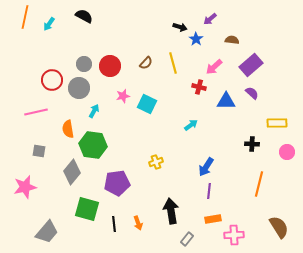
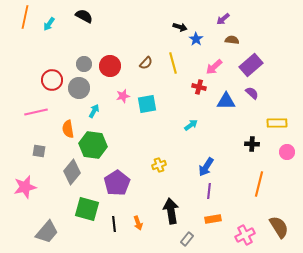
purple arrow at (210, 19): moved 13 px right
cyan square at (147, 104): rotated 36 degrees counterclockwise
yellow cross at (156, 162): moved 3 px right, 3 px down
purple pentagon at (117, 183): rotated 25 degrees counterclockwise
pink cross at (234, 235): moved 11 px right; rotated 24 degrees counterclockwise
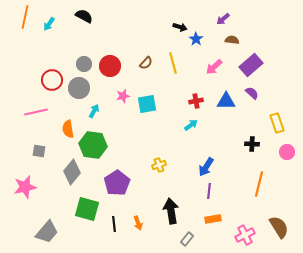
red cross at (199, 87): moved 3 px left, 14 px down; rotated 24 degrees counterclockwise
yellow rectangle at (277, 123): rotated 72 degrees clockwise
